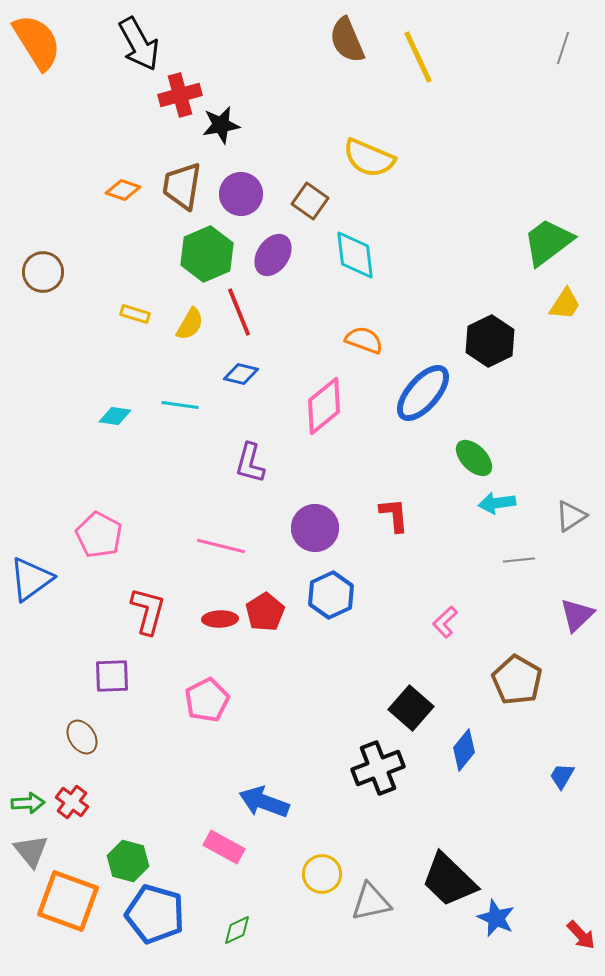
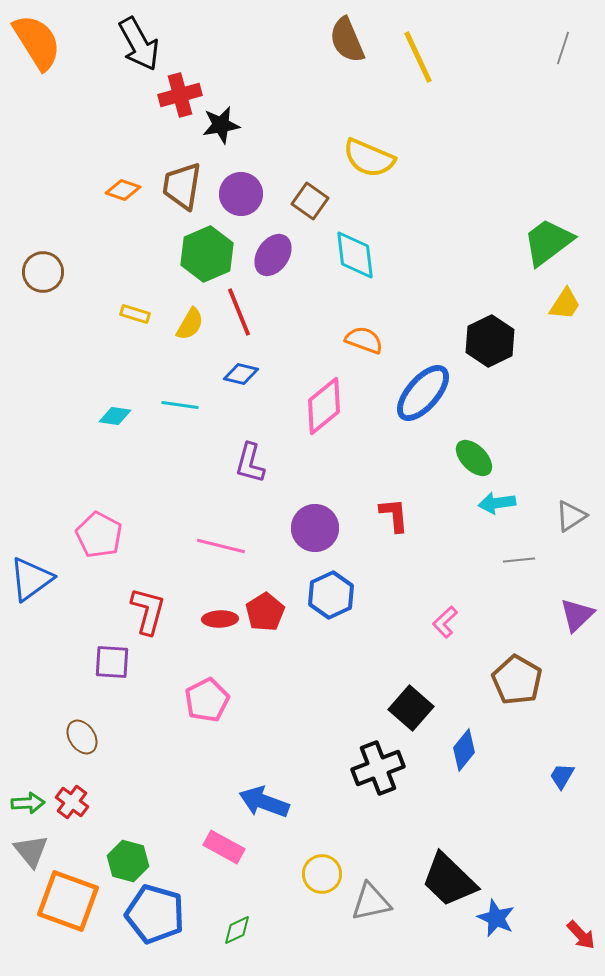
purple square at (112, 676): moved 14 px up; rotated 6 degrees clockwise
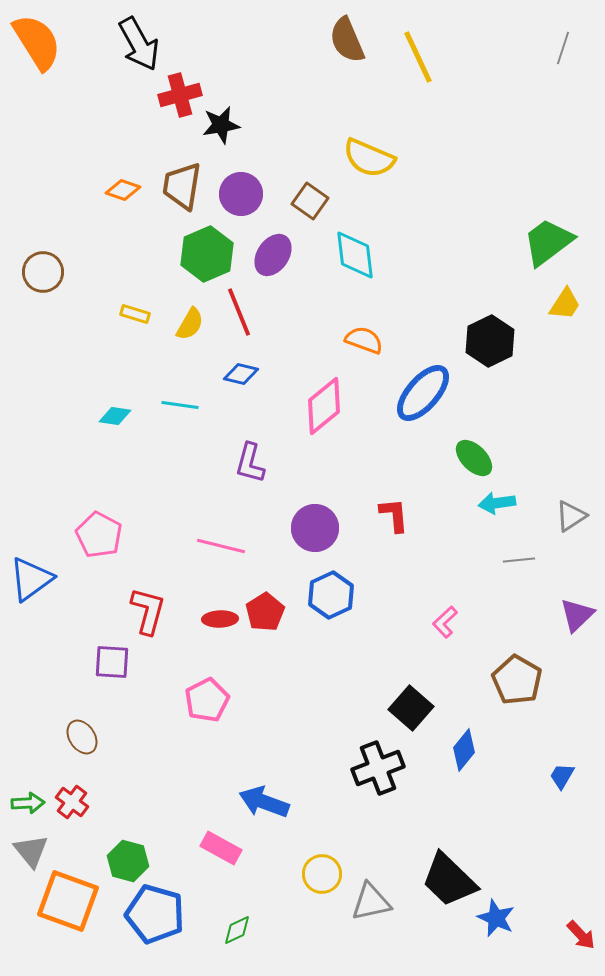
pink rectangle at (224, 847): moved 3 px left, 1 px down
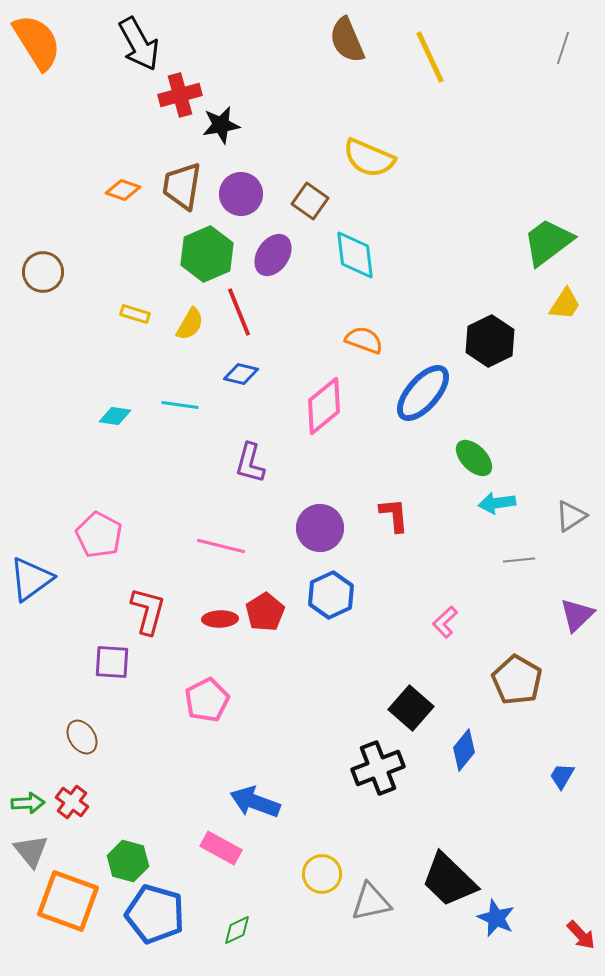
yellow line at (418, 57): moved 12 px right
purple circle at (315, 528): moved 5 px right
blue arrow at (264, 802): moved 9 px left
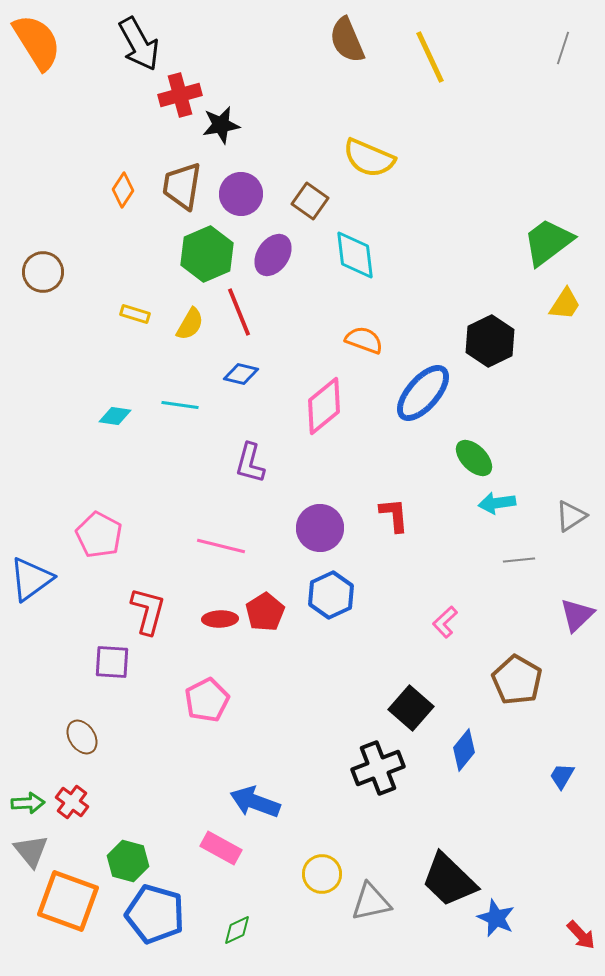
orange diamond at (123, 190): rotated 76 degrees counterclockwise
